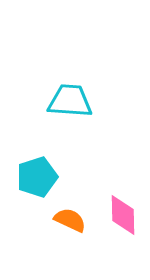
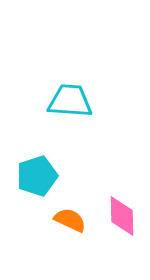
cyan pentagon: moved 1 px up
pink diamond: moved 1 px left, 1 px down
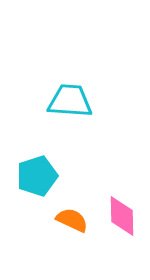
orange semicircle: moved 2 px right
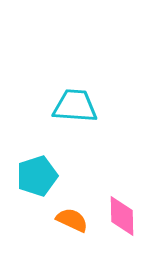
cyan trapezoid: moved 5 px right, 5 px down
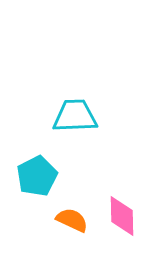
cyan trapezoid: moved 10 px down; rotated 6 degrees counterclockwise
cyan pentagon: rotated 9 degrees counterclockwise
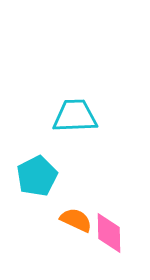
pink diamond: moved 13 px left, 17 px down
orange semicircle: moved 4 px right
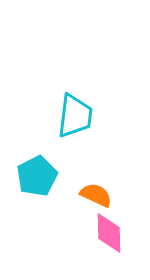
cyan trapezoid: rotated 99 degrees clockwise
orange semicircle: moved 20 px right, 25 px up
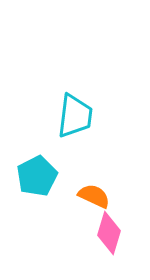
orange semicircle: moved 2 px left, 1 px down
pink diamond: rotated 18 degrees clockwise
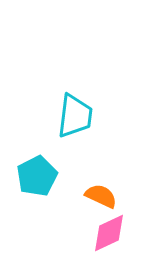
orange semicircle: moved 7 px right
pink diamond: rotated 48 degrees clockwise
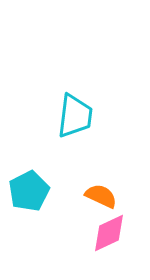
cyan pentagon: moved 8 px left, 15 px down
